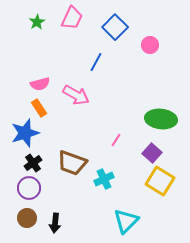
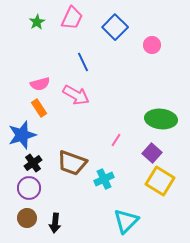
pink circle: moved 2 px right
blue line: moved 13 px left; rotated 54 degrees counterclockwise
blue star: moved 3 px left, 2 px down
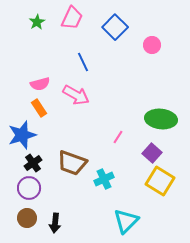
pink line: moved 2 px right, 3 px up
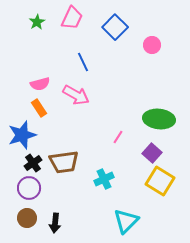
green ellipse: moved 2 px left
brown trapezoid: moved 8 px left, 1 px up; rotated 28 degrees counterclockwise
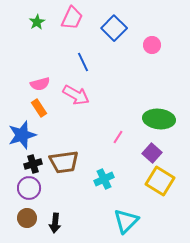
blue square: moved 1 px left, 1 px down
black cross: moved 1 px down; rotated 18 degrees clockwise
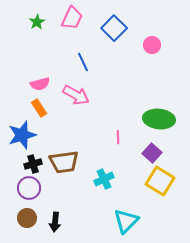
pink line: rotated 32 degrees counterclockwise
black arrow: moved 1 px up
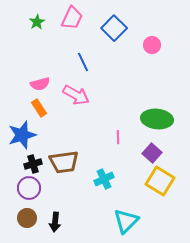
green ellipse: moved 2 px left
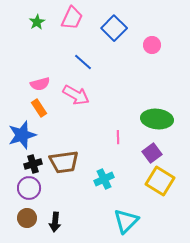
blue line: rotated 24 degrees counterclockwise
purple square: rotated 12 degrees clockwise
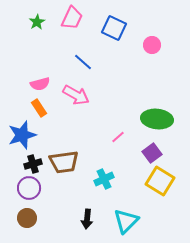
blue square: rotated 20 degrees counterclockwise
pink line: rotated 48 degrees clockwise
black arrow: moved 32 px right, 3 px up
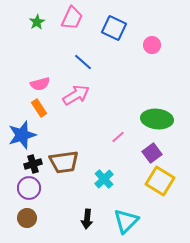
pink arrow: rotated 60 degrees counterclockwise
cyan cross: rotated 18 degrees counterclockwise
